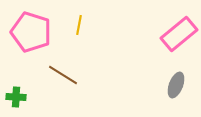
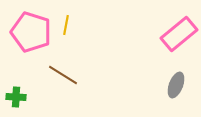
yellow line: moved 13 px left
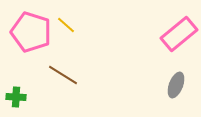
yellow line: rotated 60 degrees counterclockwise
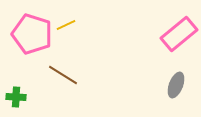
yellow line: rotated 66 degrees counterclockwise
pink pentagon: moved 1 px right, 2 px down
